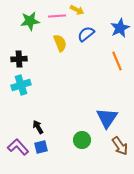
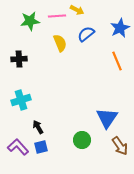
cyan cross: moved 15 px down
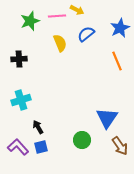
green star: rotated 12 degrees counterclockwise
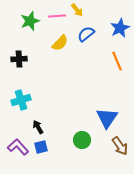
yellow arrow: rotated 24 degrees clockwise
yellow semicircle: rotated 66 degrees clockwise
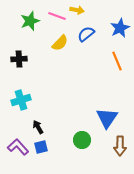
yellow arrow: rotated 40 degrees counterclockwise
pink line: rotated 24 degrees clockwise
brown arrow: rotated 36 degrees clockwise
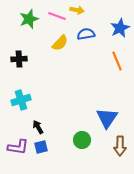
green star: moved 1 px left, 2 px up
blue semicircle: rotated 30 degrees clockwise
purple L-shape: rotated 140 degrees clockwise
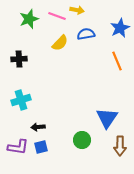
black arrow: rotated 64 degrees counterclockwise
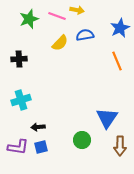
blue semicircle: moved 1 px left, 1 px down
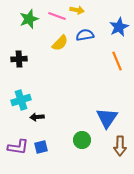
blue star: moved 1 px left, 1 px up
black arrow: moved 1 px left, 10 px up
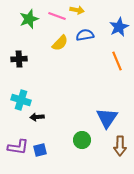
cyan cross: rotated 36 degrees clockwise
blue square: moved 1 px left, 3 px down
